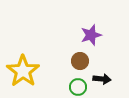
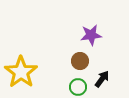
purple star: rotated 10 degrees clockwise
yellow star: moved 2 px left, 1 px down
black arrow: rotated 60 degrees counterclockwise
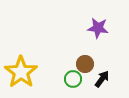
purple star: moved 7 px right, 7 px up; rotated 15 degrees clockwise
brown circle: moved 5 px right, 3 px down
green circle: moved 5 px left, 8 px up
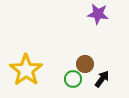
purple star: moved 14 px up
yellow star: moved 5 px right, 2 px up
